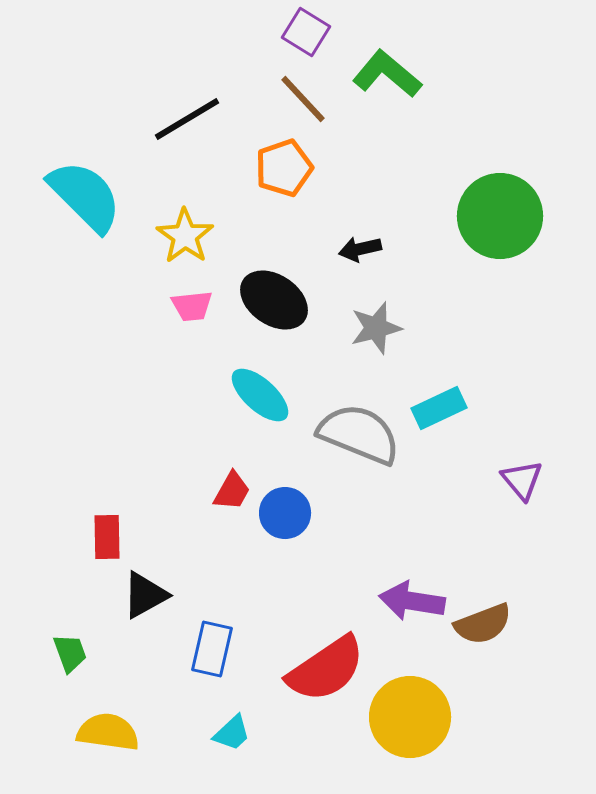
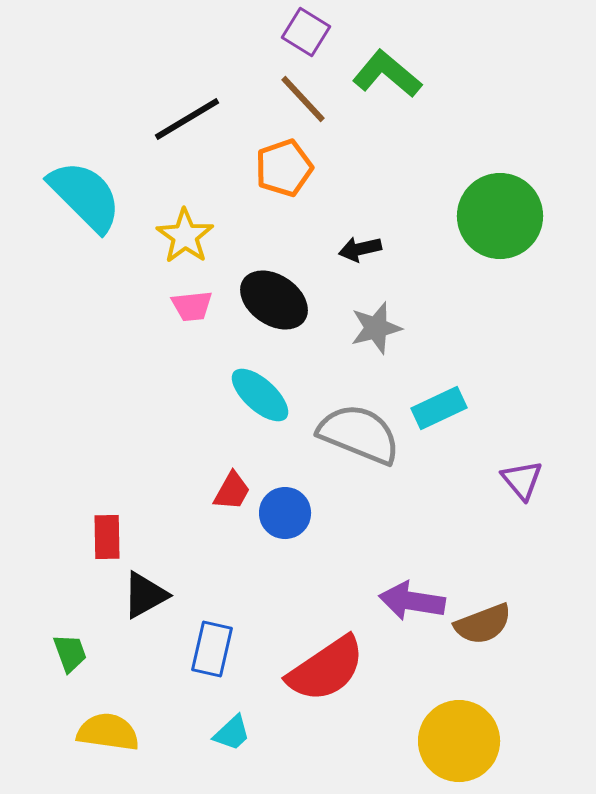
yellow circle: moved 49 px right, 24 px down
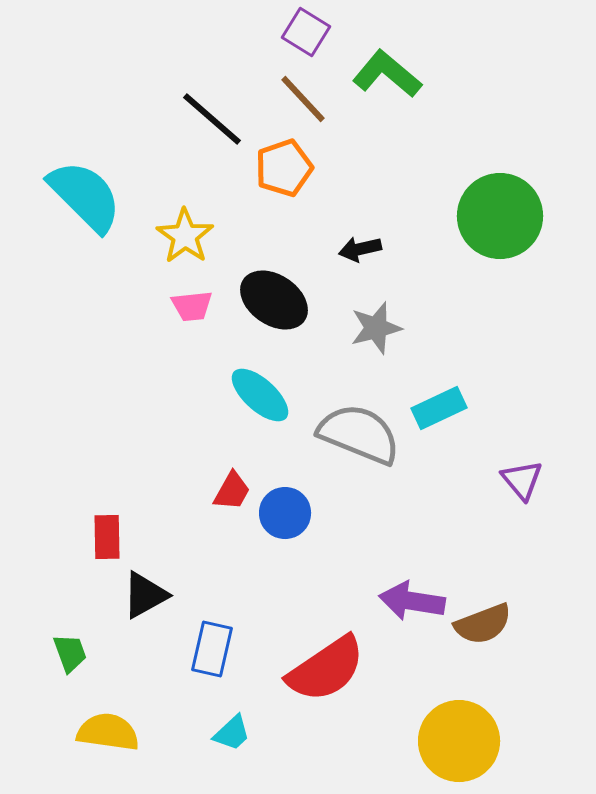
black line: moved 25 px right; rotated 72 degrees clockwise
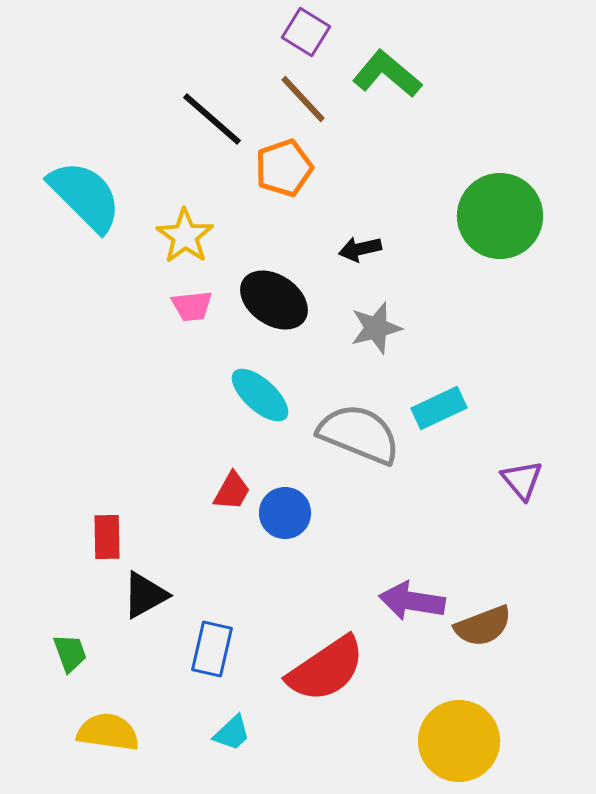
brown semicircle: moved 2 px down
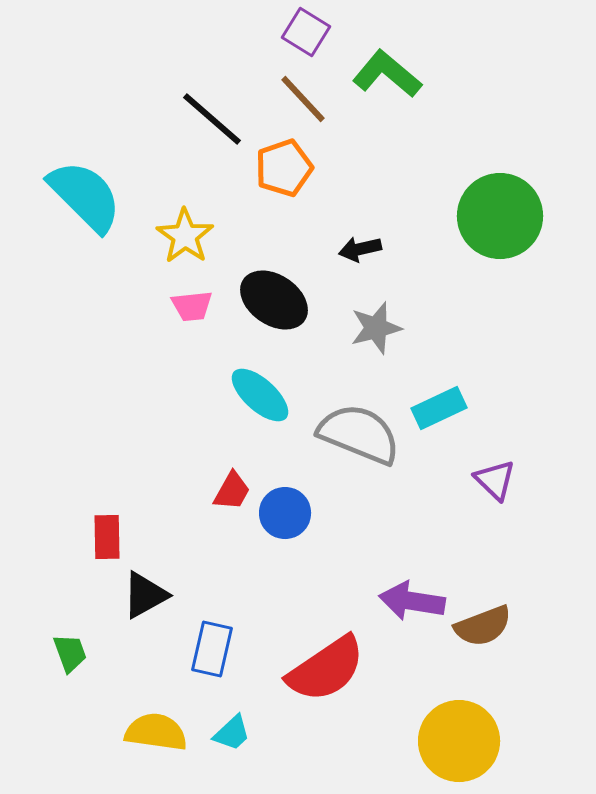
purple triangle: moved 27 px left; rotated 6 degrees counterclockwise
yellow semicircle: moved 48 px right
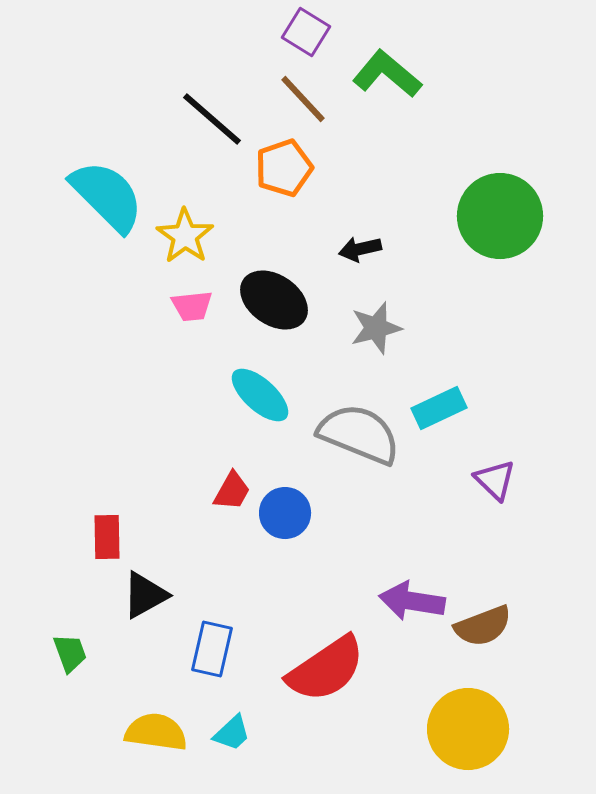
cyan semicircle: moved 22 px right
yellow circle: moved 9 px right, 12 px up
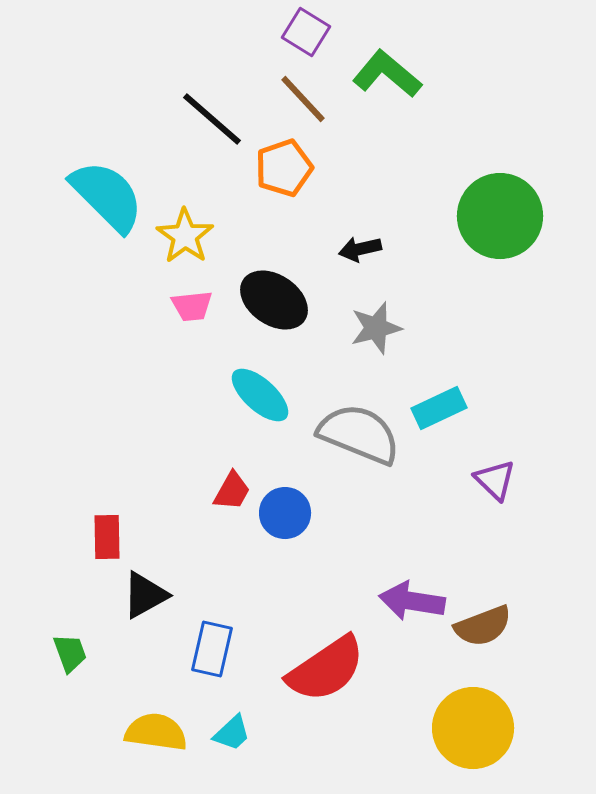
yellow circle: moved 5 px right, 1 px up
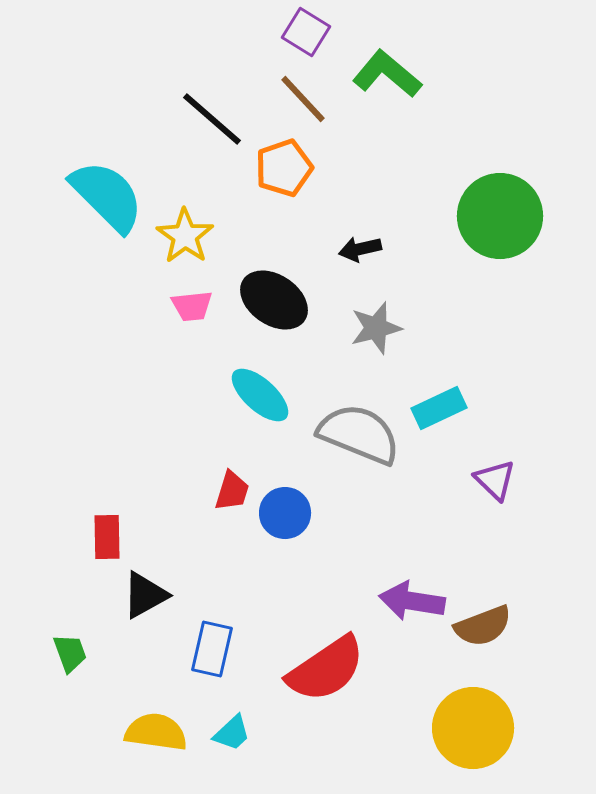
red trapezoid: rotated 12 degrees counterclockwise
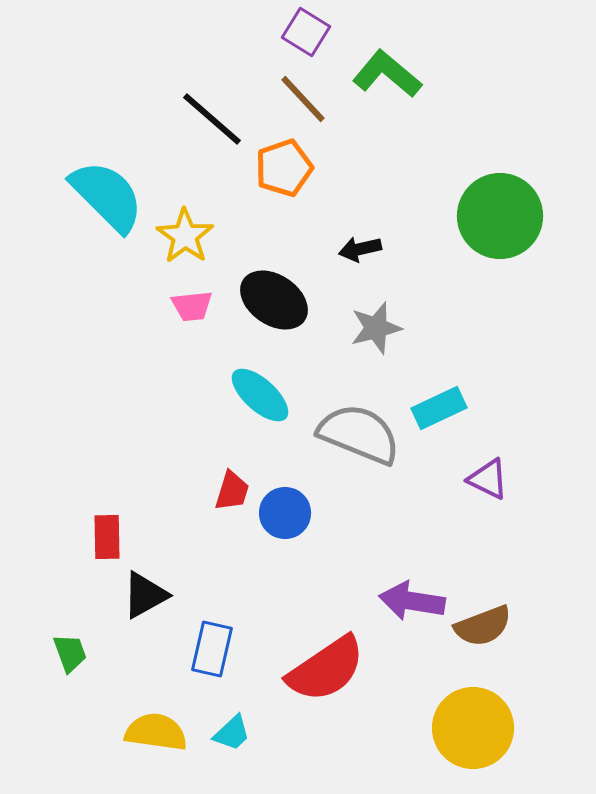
purple triangle: moved 7 px left, 1 px up; rotated 18 degrees counterclockwise
